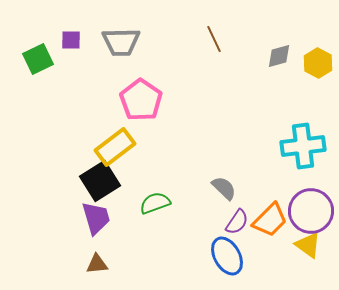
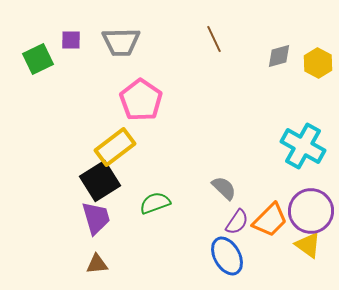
cyan cross: rotated 36 degrees clockwise
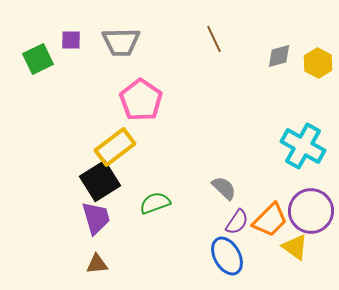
yellow triangle: moved 13 px left, 2 px down
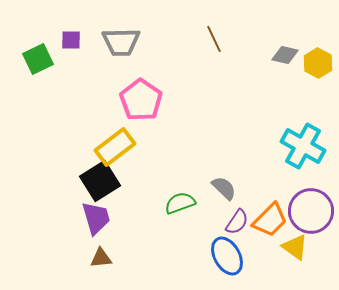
gray diamond: moved 6 px right, 1 px up; rotated 28 degrees clockwise
green semicircle: moved 25 px right
brown triangle: moved 4 px right, 6 px up
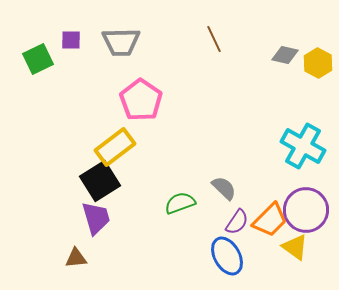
purple circle: moved 5 px left, 1 px up
brown triangle: moved 25 px left
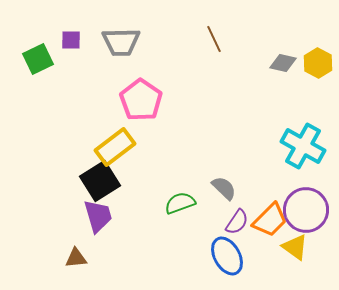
gray diamond: moved 2 px left, 8 px down
purple trapezoid: moved 2 px right, 2 px up
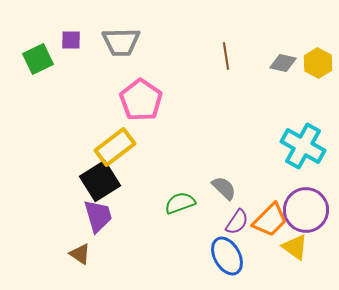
brown line: moved 12 px right, 17 px down; rotated 16 degrees clockwise
brown triangle: moved 4 px right, 4 px up; rotated 40 degrees clockwise
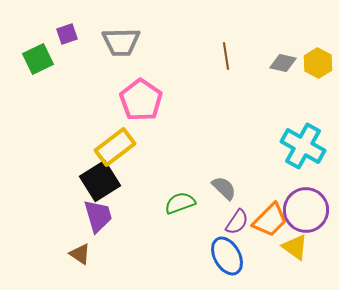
purple square: moved 4 px left, 6 px up; rotated 20 degrees counterclockwise
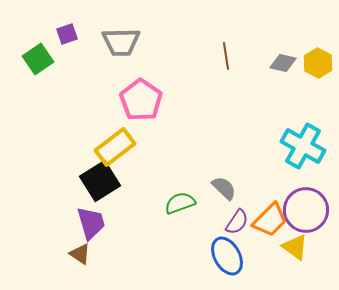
green square: rotated 8 degrees counterclockwise
purple trapezoid: moved 7 px left, 7 px down
